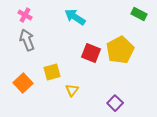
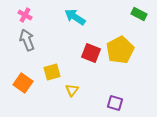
orange square: rotated 12 degrees counterclockwise
purple square: rotated 28 degrees counterclockwise
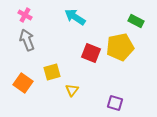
green rectangle: moved 3 px left, 7 px down
yellow pentagon: moved 3 px up; rotated 16 degrees clockwise
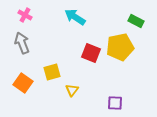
gray arrow: moved 5 px left, 3 px down
purple square: rotated 14 degrees counterclockwise
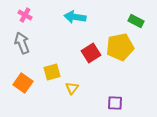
cyan arrow: rotated 25 degrees counterclockwise
red square: rotated 36 degrees clockwise
yellow triangle: moved 2 px up
